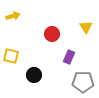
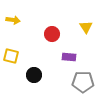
yellow arrow: moved 4 px down; rotated 24 degrees clockwise
purple rectangle: rotated 72 degrees clockwise
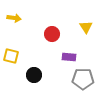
yellow arrow: moved 1 px right, 2 px up
gray pentagon: moved 3 px up
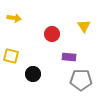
yellow triangle: moved 2 px left, 1 px up
black circle: moved 1 px left, 1 px up
gray pentagon: moved 2 px left, 1 px down
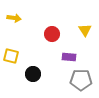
yellow triangle: moved 1 px right, 4 px down
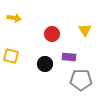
black circle: moved 12 px right, 10 px up
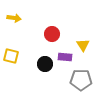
yellow triangle: moved 2 px left, 15 px down
purple rectangle: moved 4 px left
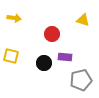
yellow triangle: moved 25 px up; rotated 40 degrees counterclockwise
black circle: moved 1 px left, 1 px up
gray pentagon: rotated 15 degrees counterclockwise
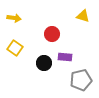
yellow triangle: moved 4 px up
yellow square: moved 4 px right, 8 px up; rotated 21 degrees clockwise
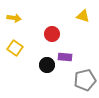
black circle: moved 3 px right, 2 px down
gray pentagon: moved 4 px right
